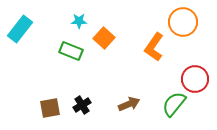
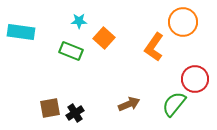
cyan rectangle: moved 1 px right, 3 px down; rotated 60 degrees clockwise
black cross: moved 7 px left, 8 px down
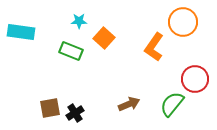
green semicircle: moved 2 px left
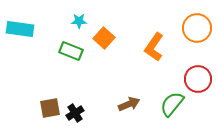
orange circle: moved 14 px right, 6 px down
cyan rectangle: moved 1 px left, 3 px up
red circle: moved 3 px right
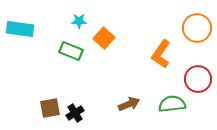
orange L-shape: moved 7 px right, 7 px down
green semicircle: rotated 44 degrees clockwise
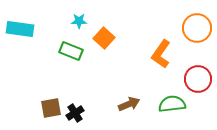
brown square: moved 1 px right
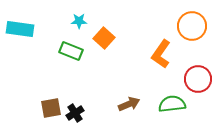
orange circle: moved 5 px left, 2 px up
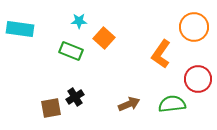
orange circle: moved 2 px right, 1 px down
black cross: moved 16 px up
